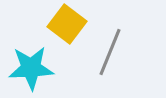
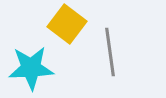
gray line: rotated 30 degrees counterclockwise
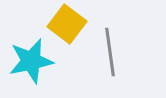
cyan star: moved 7 px up; rotated 9 degrees counterclockwise
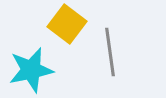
cyan star: moved 9 px down
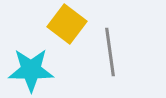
cyan star: rotated 12 degrees clockwise
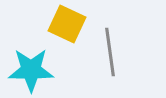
yellow square: rotated 12 degrees counterclockwise
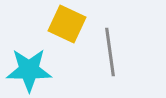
cyan star: moved 2 px left
